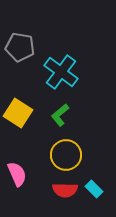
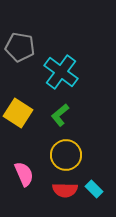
pink semicircle: moved 7 px right
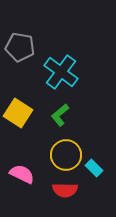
pink semicircle: moved 2 px left; rotated 40 degrees counterclockwise
cyan rectangle: moved 21 px up
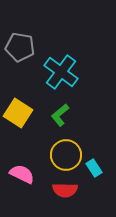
cyan rectangle: rotated 12 degrees clockwise
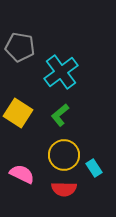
cyan cross: rotated 16 degrees clockwise
yellow circle: moved 2 px left
red semicircle: moved 1 px left, 1 px up
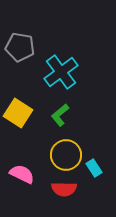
yellow circle: moved 2 px right
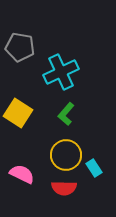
cyan cross: rotated 12 degrees clockwise
green L-shape: moved 6 px right, 1 px up; rotated 10 degrees counterclockwise
red semicircle: moved 1 px up
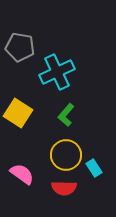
cyan cross: moved 4 px left
green L-shape: moved 1 px down
pink semicircle: rotated 10 degrees clockwise
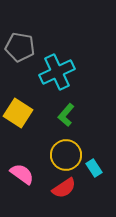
red semicircle: rotated 35 degrees counterclockwise
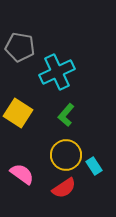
cyan rectangle: moved 2 px up
